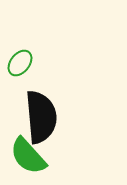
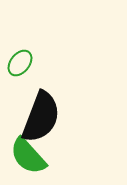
black semicircle: rotated 26 degrees clockwise
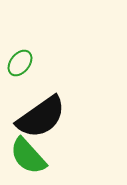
black semicircle: rotated 34 degrees clockwise
